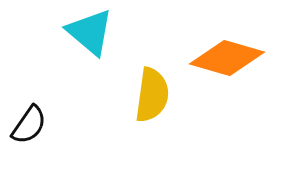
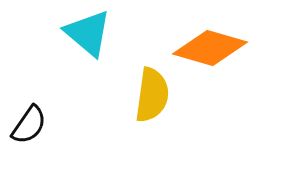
cyan triangle: moved 2 px left, 1 px down
orange diamond: moved 17 px left, 10 px up
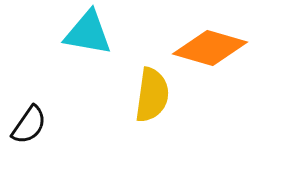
cyan triangle: rotated 30 degrees counterclockwise
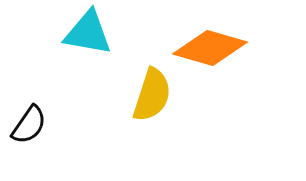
yellow semicircle: rotated 10 degrees clockwise
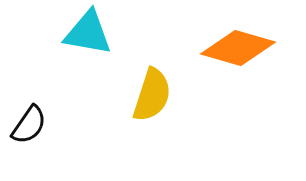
orange diamond: moved 28 px right
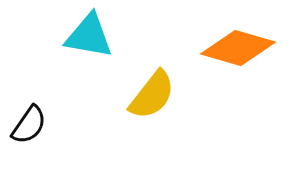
cyan triangle: moved 1 px right, 3 px down
yellow semicircle: rotated 20 degrees clockwise
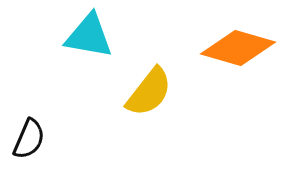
yellow semicircle: moved 3 px left, 3 px up
black semicircle: moved 14 px down; rotated 12 degrees counterclockwise
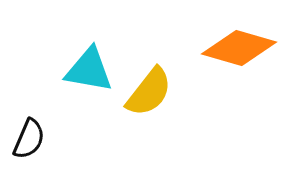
cyan triangle: moved 34 px down
orange diamond: moved 1 px right
